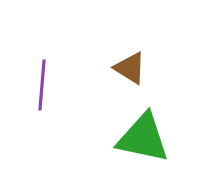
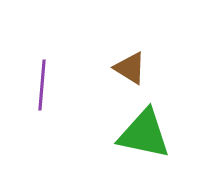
green triangle: moved 1 px right, 4 px up
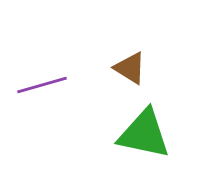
purple line: rotated 69 degrees clockwise
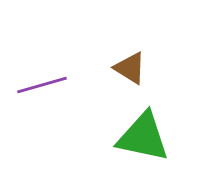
green triangle: moved 1 px left, 3 px down
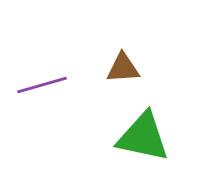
brown triangle: moved 7 px left; rotated 36 degrees counterclockwise
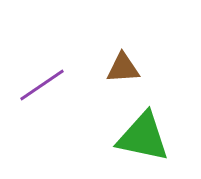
purple line: rotated 18 degrees counterclockwise
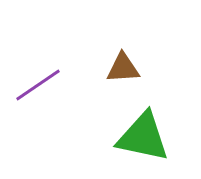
purple line: moved 4 px left
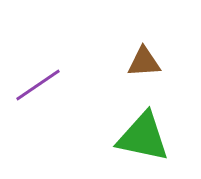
brown triangle: moved 21 px right, 6 px up
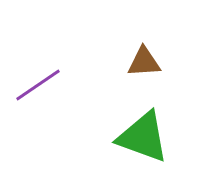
green triangle: rotated 8 degrees clockwise
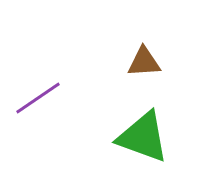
purple line: moved 13 px down
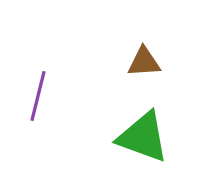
purple line: moved 2 px up; rotated 42 degrees counterclockwise
